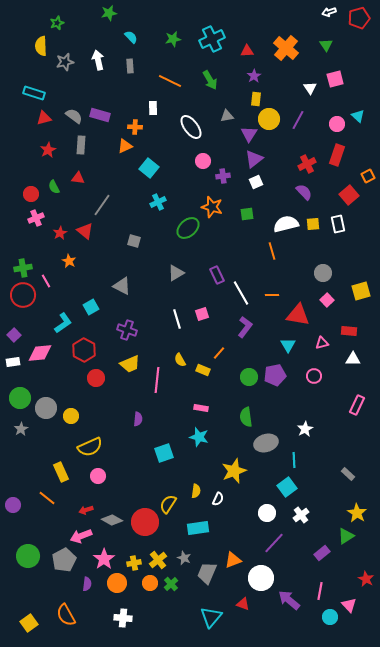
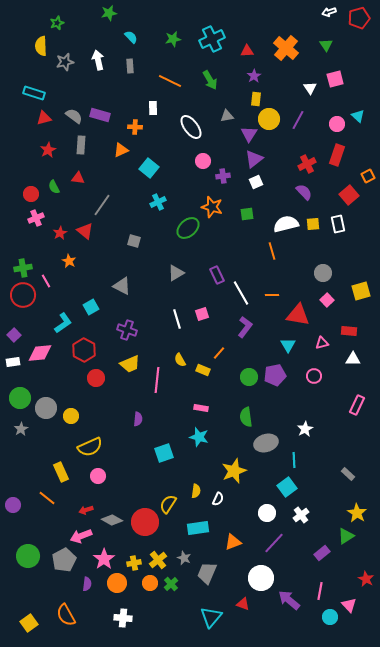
orange triangle at (125, 146): moved 4 px left, 4 px down
orange triangle at (233, 560): moved 18 px up
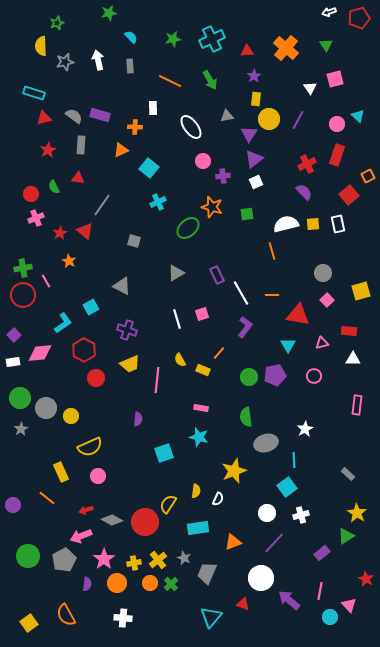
pink rectangle at (357, 405): rotated 18 degrees counterclockwise
white cross at (301, 515): rotated 21 degrees clockwise
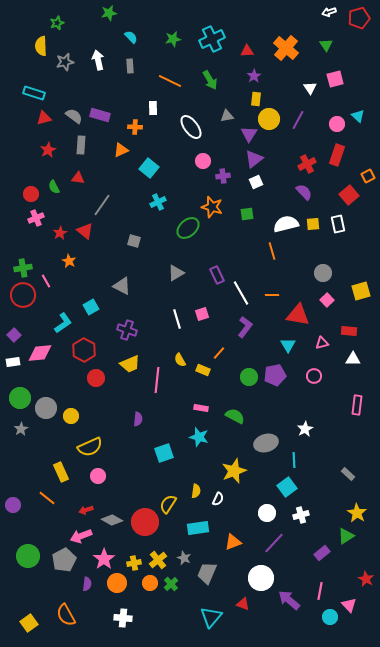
green semicircle at (246, 417): moved 11 px left, 1 px up; rotated 126 degrees clockwise
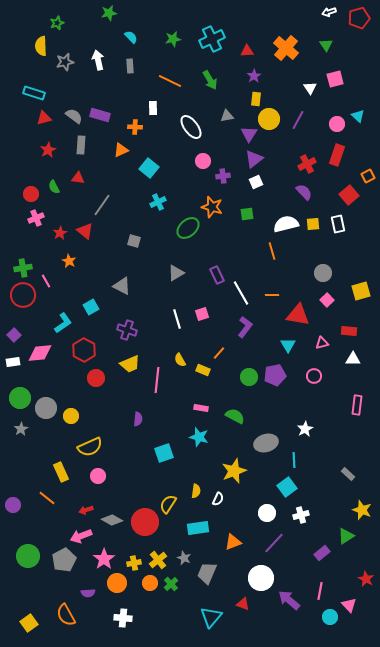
yellow star at (357, 513): moved 5 px right, 3 px up; rotated 12 degrees counterclockwise
purple semicircle at (87, 584): moved 1 px right, 9 px down; rotated 80 degrees clockwise
